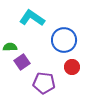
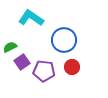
cyan L-shape: moved 1 px left
green semicircle: rotated 24 degrees counterclockwise
purple pentagon: moved 12 px up
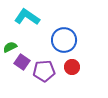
cyan L-shape: moved 4 px left, 1 px up
purple square: rotated 21 degrees counterclockwise
purple pentagon: rotated 10 degrees counterclockwise
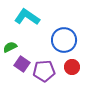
purple square: moved 2 px down
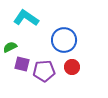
cyan L-shape: moved 1 px left, 1 px down
purple square: rotated 21 degrees counterclockwise
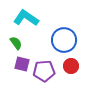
green semicircle: moved 6 px right, 4 px up; rotated 80 degrees clockwise
red circle: moved 1 px left, 1 px up
